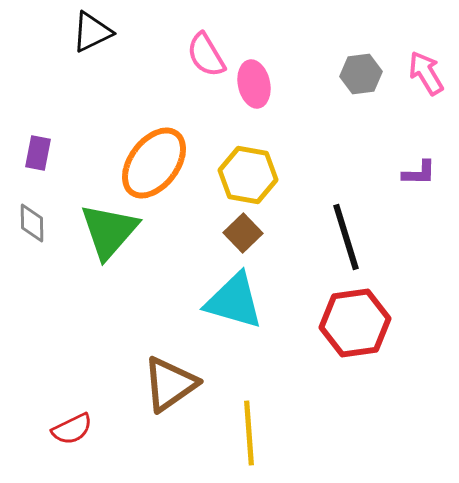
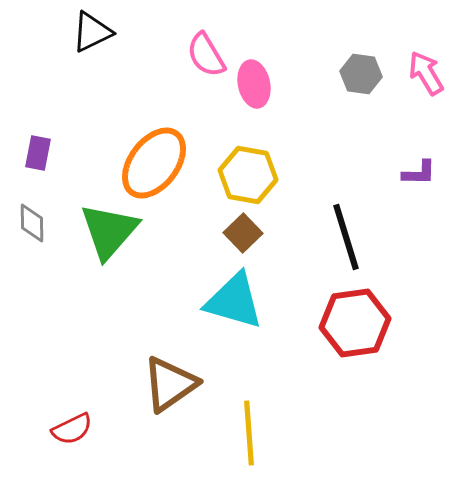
gray hexagon: rotated 15 degrees clockwise
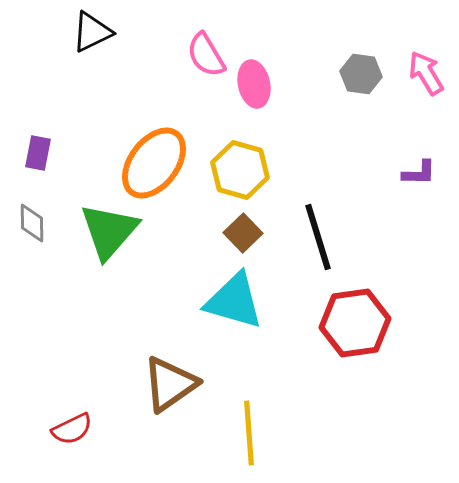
yellow hexagon: moved 8 px left, 5 px up; rotated 6 degrees clockwise
black line: moved 28 px left
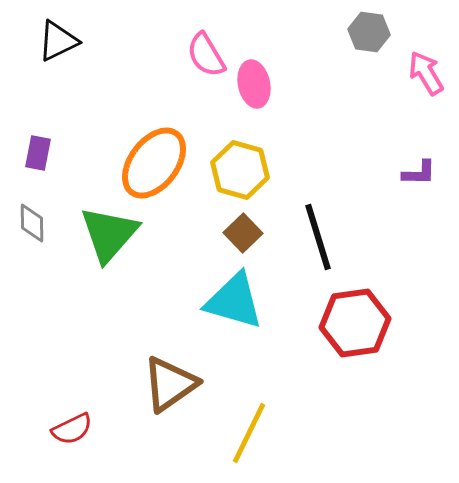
black triangle: moved 34 px left, 9 px down
gray hexagon: moved 8 px right, 42 px up
green triangle: moved 3 px down
yellow line: rotated 30 degrees clockwise
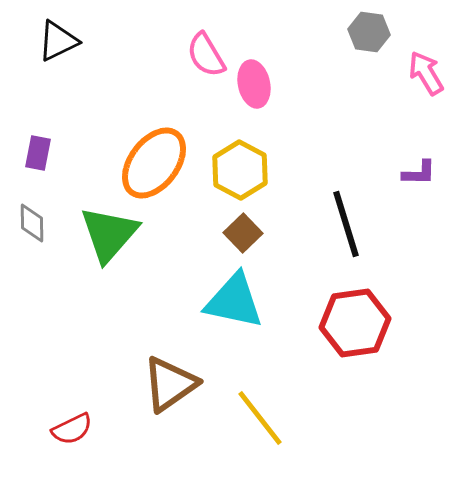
yellow hexagon: rotated 12 degrees clockwise
black line: moved 28 px right, 13 px up
cyan triangle: rotated 4 degrees counterclockwise
yellow line: moved 11 px right, 15 px up; rotated 64 degrees counterclockwise
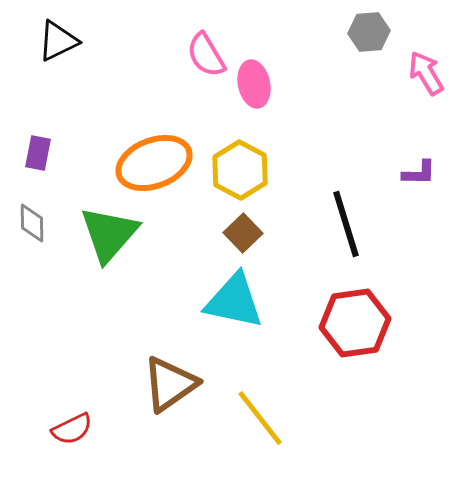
gray hexagon: rotated 12 degrees counterclockwise
orange ellipse: rotated 32 degrees clockwise
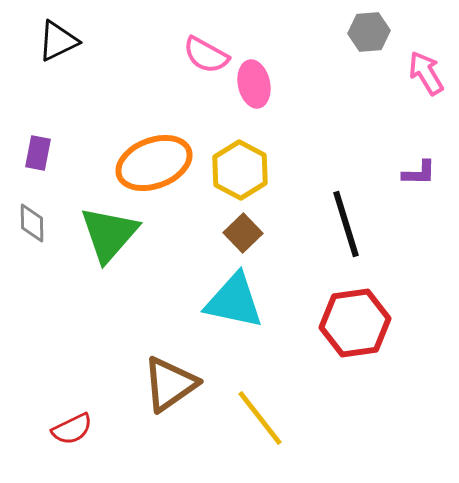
pink semicircle: rotated 30 degrees counterclockwise
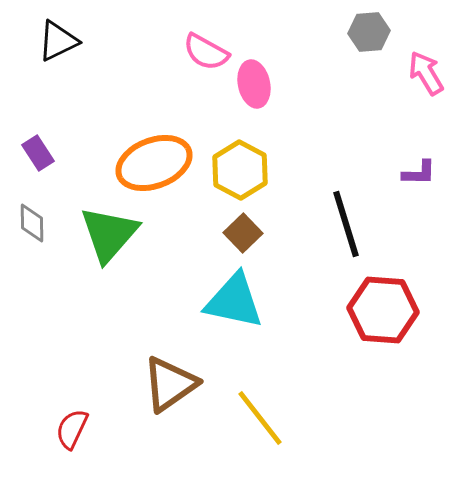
pink semicircle: moved 3 px up
purple rectangle: rotated 44 degrees counterclockwise
red hexagon: moved 28 px right, 13 px up; rotated 12 degrees clockwise
red semicircle: rotated 141 degrees clockwise
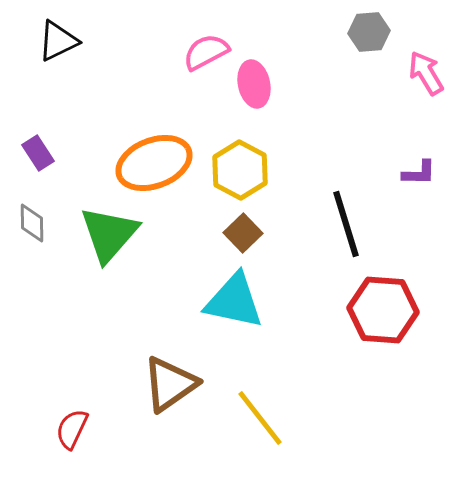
pink semicircle: rotated 123 degrees clockwise
